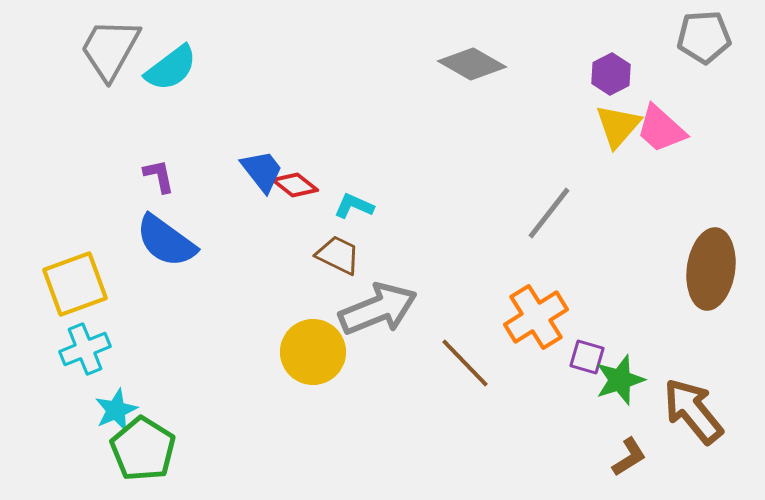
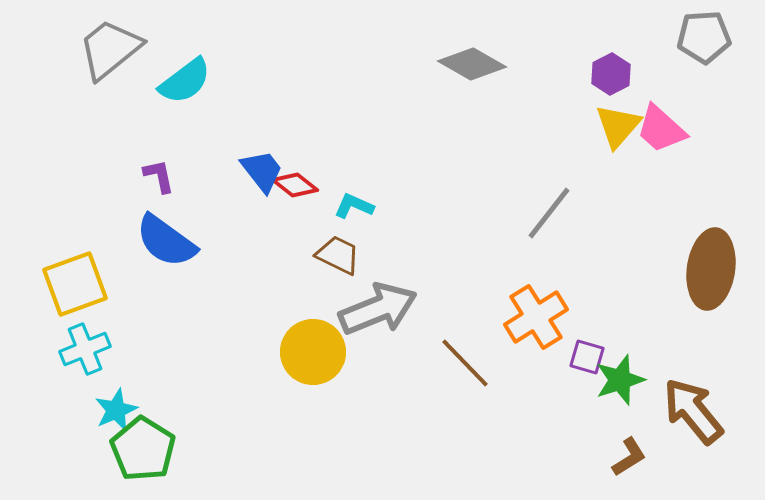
gray trapezoid: rotated 22 degrees clockwise
cyan semicircle: moved 14 px right, 13 px down
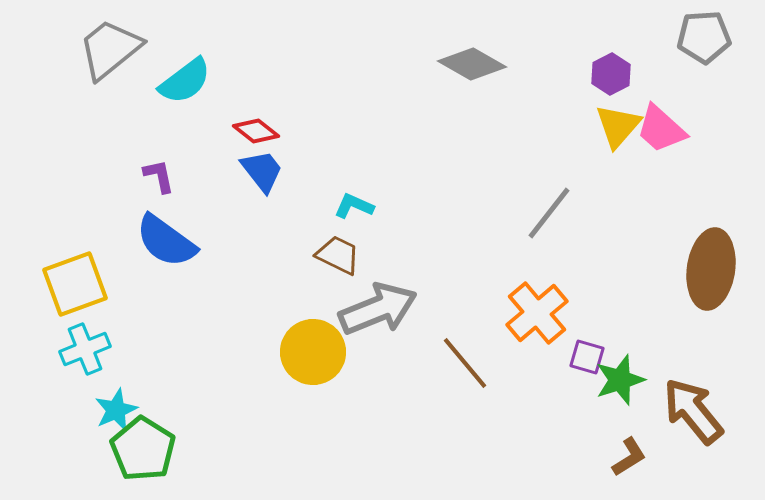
red diamond: moved 39 px left, 54 px up
orange cross: moved 1 px right, 4 px up; rotated 8 degrees counterclockwise
brown line: rotated 4 degrees clockwise
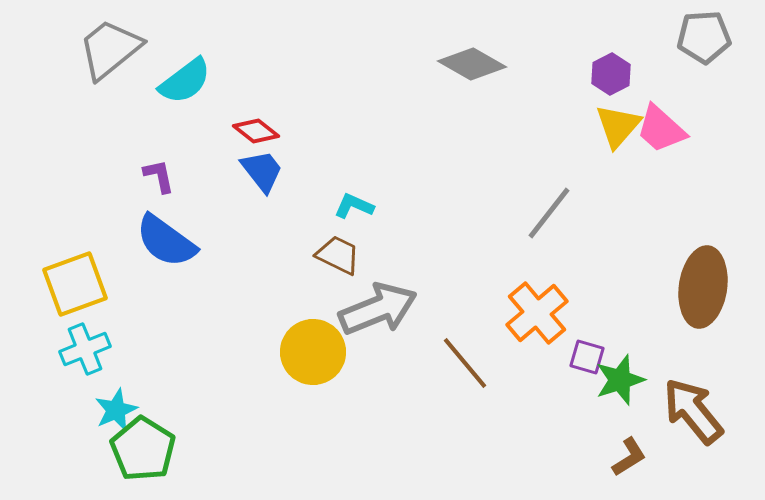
brown ellipse: moved 8 px left, 18 px down
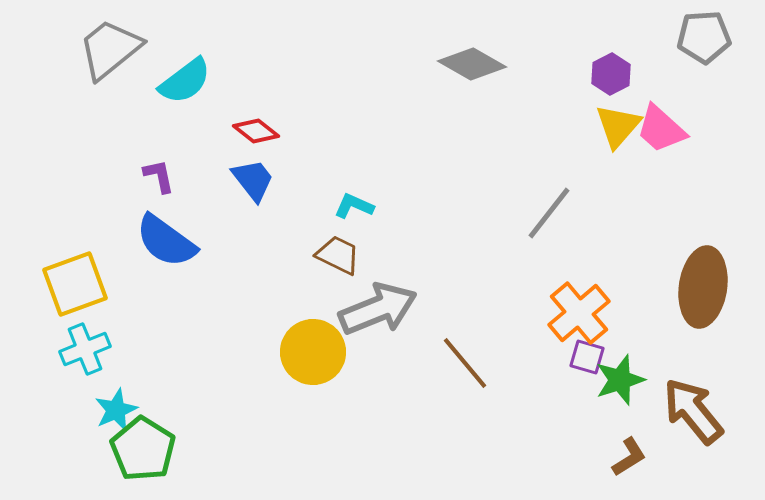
blue trapezoid: moved 9 px left, 9 px down
orange cross: moved 42 px right
